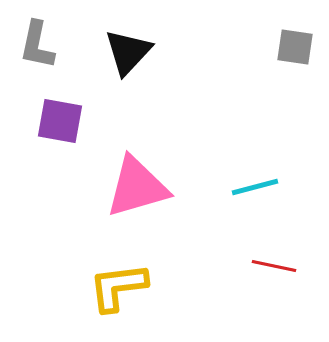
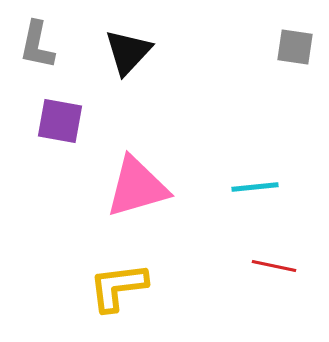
cyan line: rotated 9 degrees clockwise
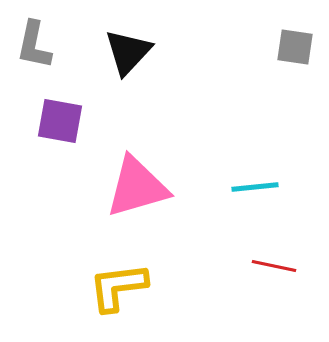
gray L-shape: moved 3 px left
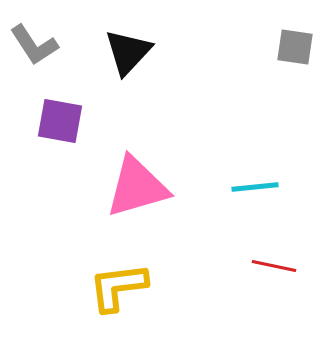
gray L-shape: rotated 45 degrees counterclockwise
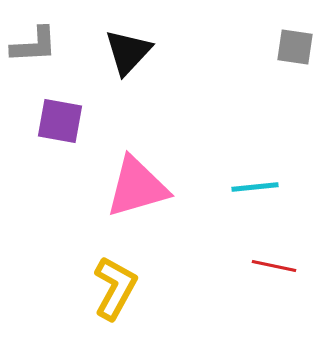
gray L-shape: rotated 60 degrees counterclockwise
yellow L-shape: moved 3 px left, 1 px down; rotated 126 degrees clockwise
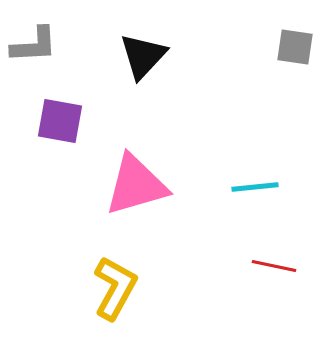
black triangle: moved 15 px right, 4 px down
pink triangle: moved 1 px left, 2 px up
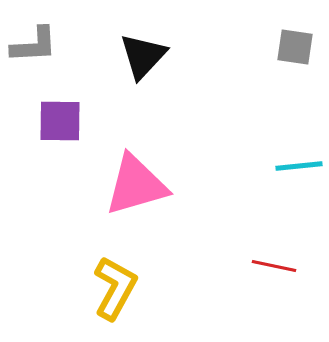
purple square: rotated 9 degrees counterclockwise
cyan line: moved 44 px right, 21 px up
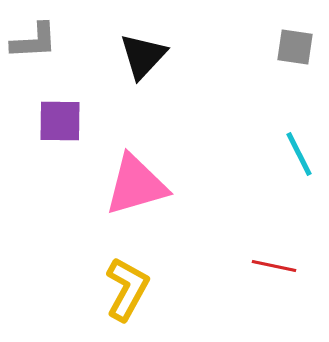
gray L-shape: moved 4 px up
cyan line: moved 12 px up; rotated 69 degrees clockwise
yellow L-shape: moved 12 px right, 1 px down
